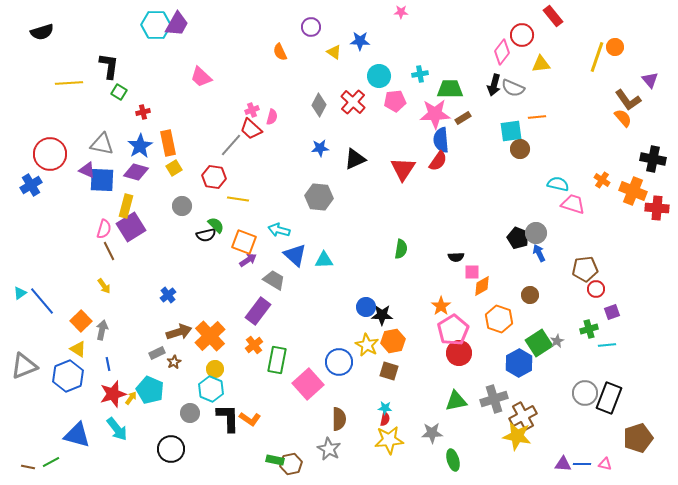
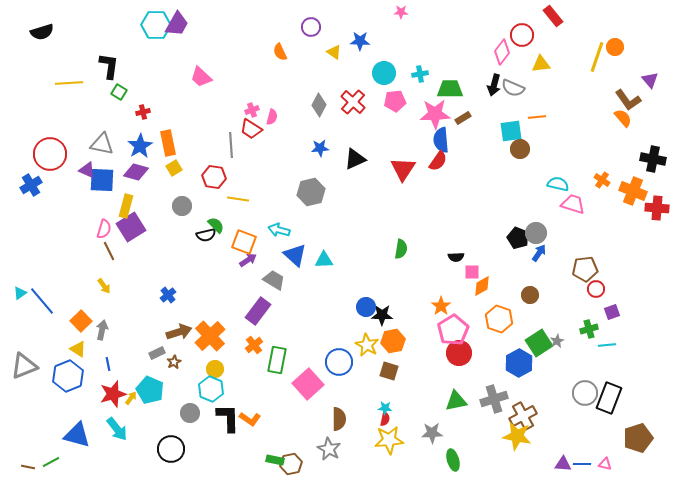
cyan circle at (379, 76): moved 5 px right, 3 px up
red trapezoid at (251, 129): rotated 10 degrees counterclockwise
gray line at (231, 145): rotated 45 degrees counterclockwise
gray hexagon at (319, 197): moved 8 px left, 5 px up; rotated 20 degrees counterclockwise
blue arrow at (539, 253): rotated 60 degrees clockwise
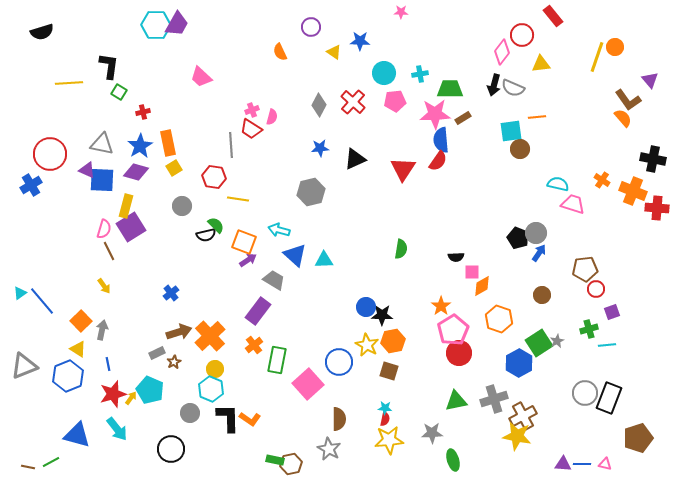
blue cross at (168, 295): moved 3 px right, 2 px up
brown circle at (530, 295): moved 12 px right
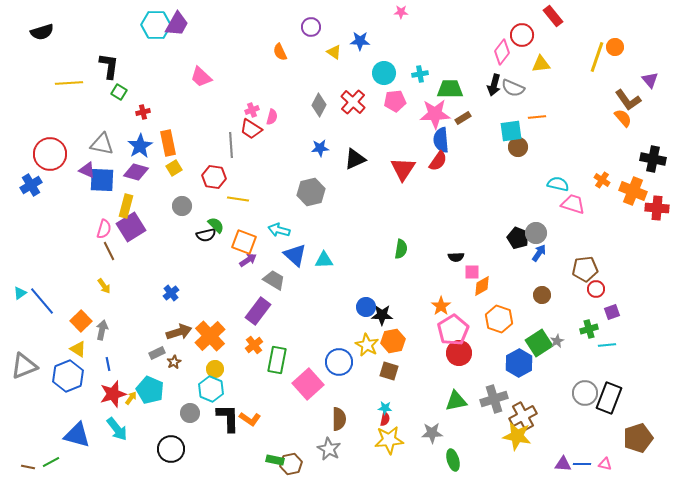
brown circle at (520, 149): moved 2 px left, 2 px up
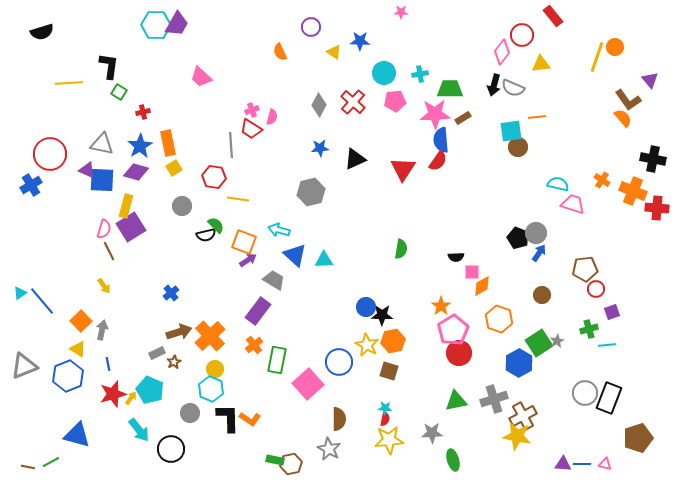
cyan arrow at (117, 429): moved 22 px right, 1 px down
